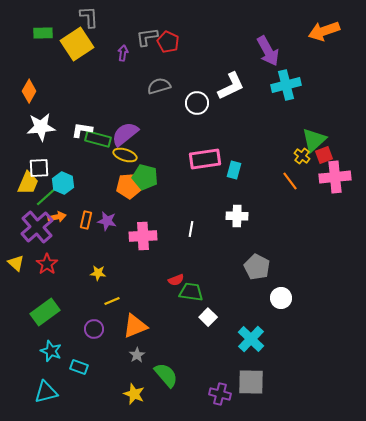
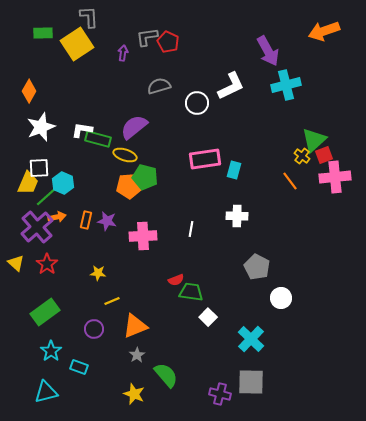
white star at (41, 127): rotated 16 degrees counterclockwise
purple semicircle at (125, 134): moved 9 px right, 7 px up
cyan star at (51, 351): rotated 15 degrees clockwise
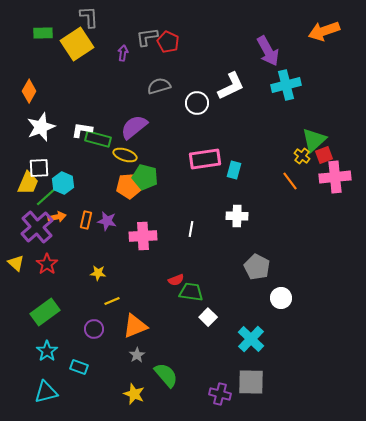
cyan star at (51, 351): moved 4 px left
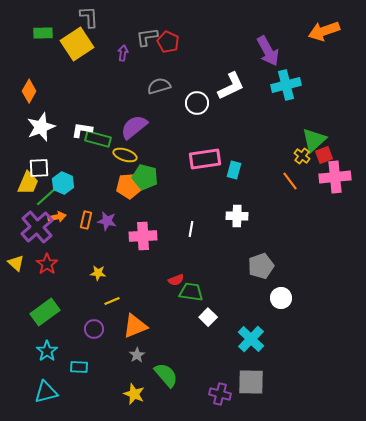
gray pentagon at (257, 267): moved 4 px right, 1 px up; rotated 25 degrees clockwise
cyan rectangle at (79, 367): rotated 18 degrees counterclockwise
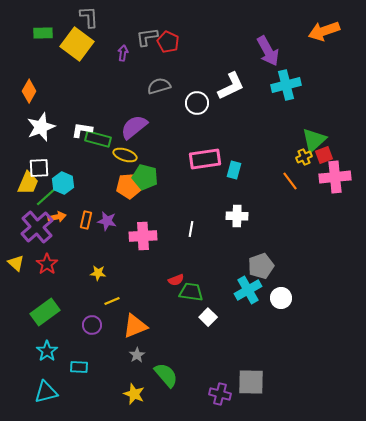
yellow square at (77, 44): rotated 20 degrees counterclockwise
yellow cross at (302, 156): moved 2 px right, 1 px down; rotated 28 degrees clockwise
purple circle at (94, 329): moved 2 px left, 4 px up
cyan cross at (251, 339): moved 3 px left, 49 px up; rotated 16 degrees clockwise
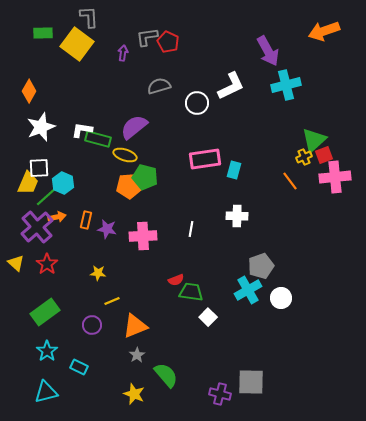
purple star at (107, 221): moved 8 px down
cyan rectangle at (79, 367): rotated 24 degrees clockwise
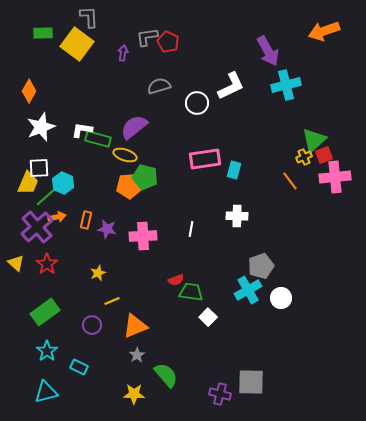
yellow star at (98, 273): rotated 28 degrees counterclockwise
yellow star at (134, 394): rotated 20 degrees counterclockwise
